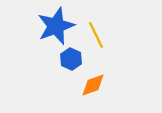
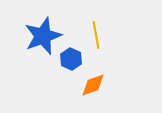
blue star: moved 13 px left, 10 px down
yellow line: rotated 16 degrees clockwise
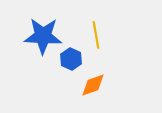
blue star: rotated 24 degrees clockwise
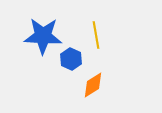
orange diamond: rotated 12 degrees counterclockwise
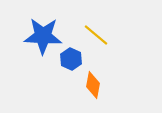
yellow line: rotated 40 degrees counterclockwise
orange diamond: rotated 48 degrees counterclockwise
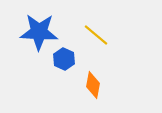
blue star: moved 4 px left, 4 px up
blue hexagon: moved 7 px left
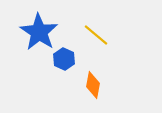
blue star: rotated 30 degrees clockwise
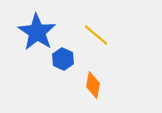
blue star: moved 2 px left
blue hexagon: moved 1 px left
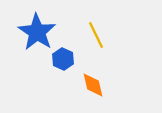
yellow line: rotated 24 degrees clockwise
orange diamond: rotated 24 degrees counterclockwise
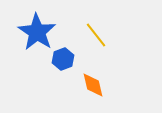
yellow line: rotated 12 degrees counterclockwise
blue hexagon: rotated 15 degrees clockwise
